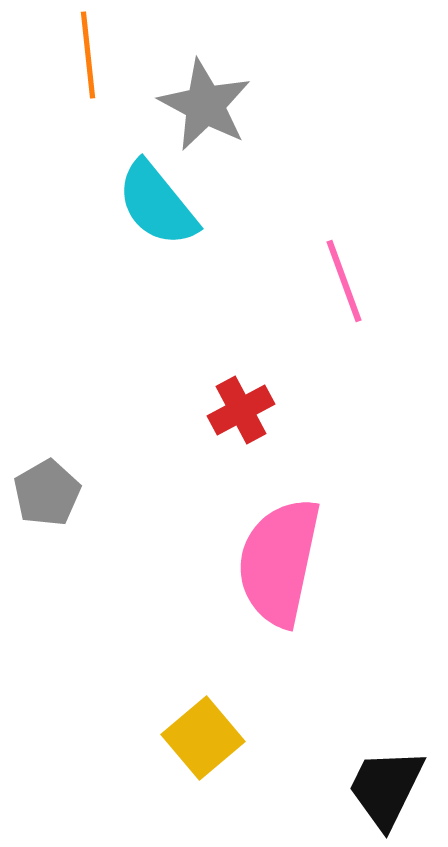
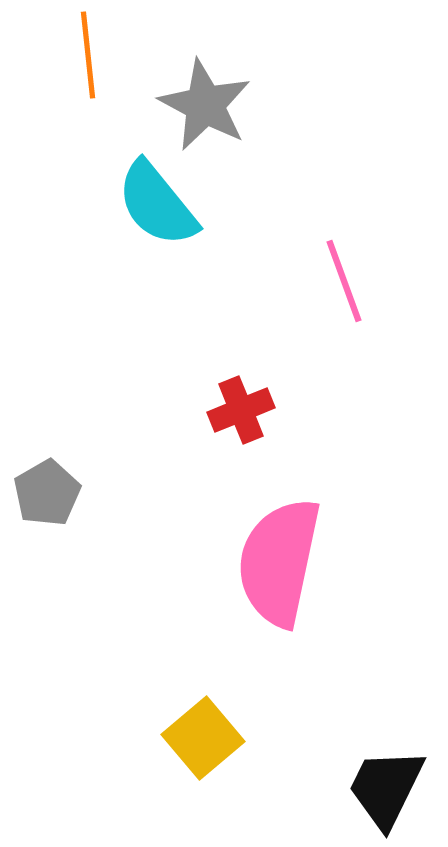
red cross: rotated 6 degrees clockwise
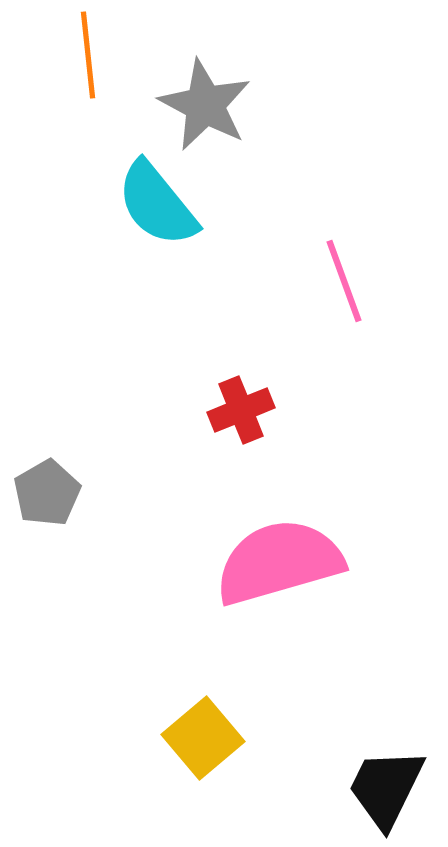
pink semicircle: rotated 62 degrees clockwise
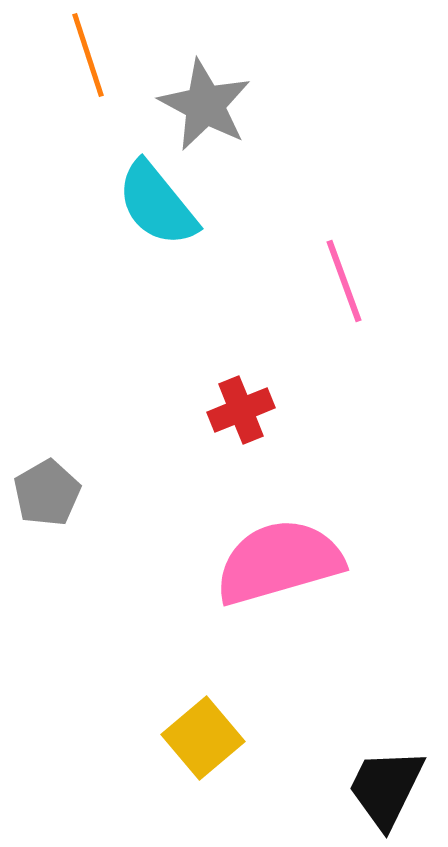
orange line: rotated 12 degrees counterclockwise
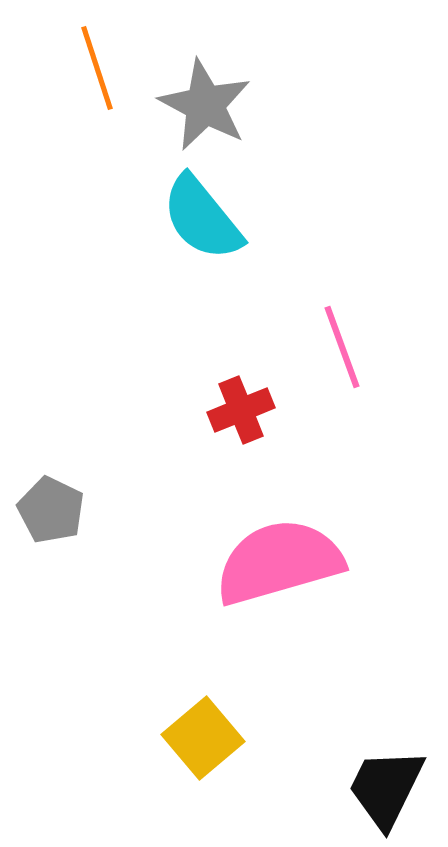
orange line: moved 9 px right, 13 px down
cyan semicircle: moved 45 px right, 14 px down
pink line: moved 2 px left, 66 px down
gray pentagon: moved 4 px right, 17 px down; rotated 16 degrees counterclockwise
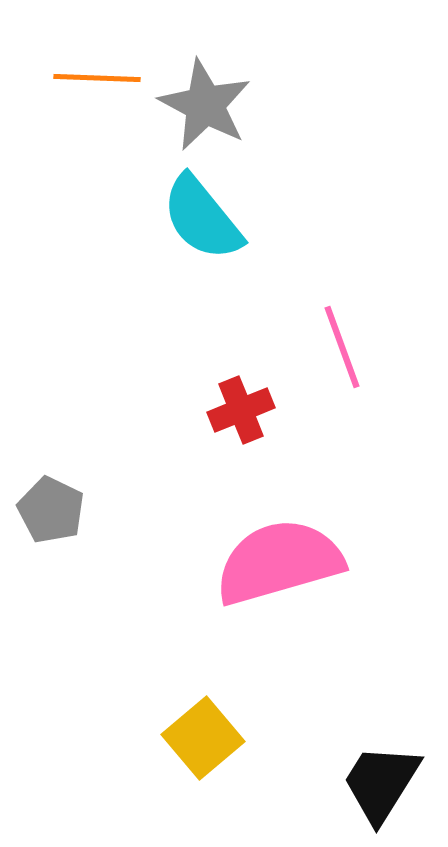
orange line: moved 10 px down; rotated 70 degrees counterclockwise
black trapezoid: moved 5 px left, 5 px up; rotated 6 degrees clockwise
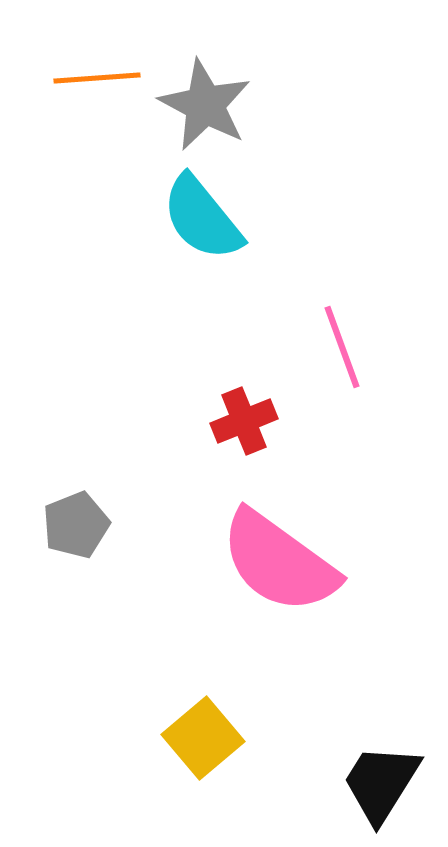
orange line: rotated 6 degrees counterclockwise
red cross: moved 3 px right, 11 px down
gray pentagon: moved 25 px right, 15 px down; rotated 24 degrees clockwise
pink semicircle: rotated 128 degrees counterclockwise
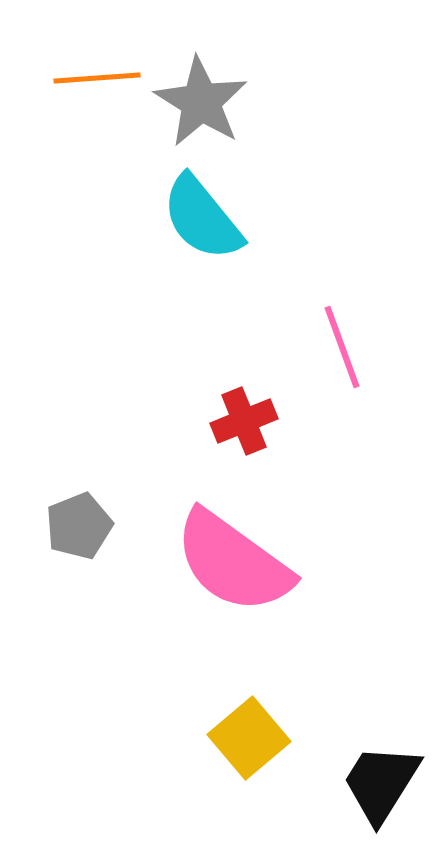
gray star: moved 4 px left, 3 px up; rotated 4 degrees clockwise
gray pentagon: moved 3 px right, 1 px down
pink semicircle: moved 46 px left
yellow square: moved 46 px right
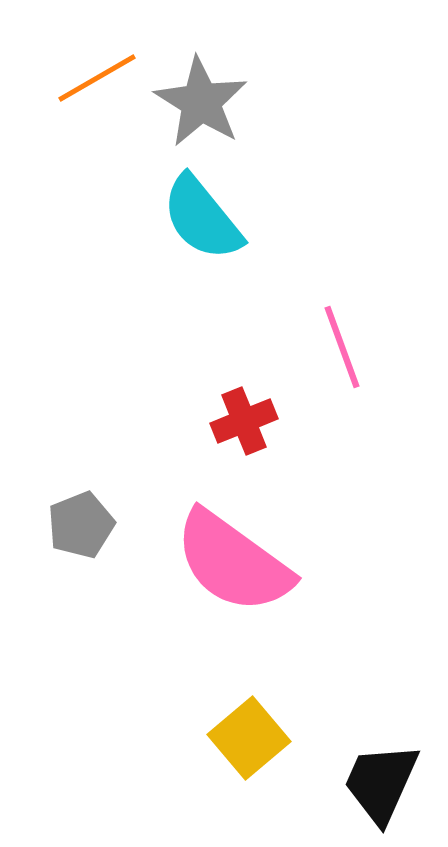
orange line: rotated 26 degrees counterclockwise
gray pentagon: moved 2 px right, 1 px up
black trapezoid: rotated 8 degrees counterclockwise
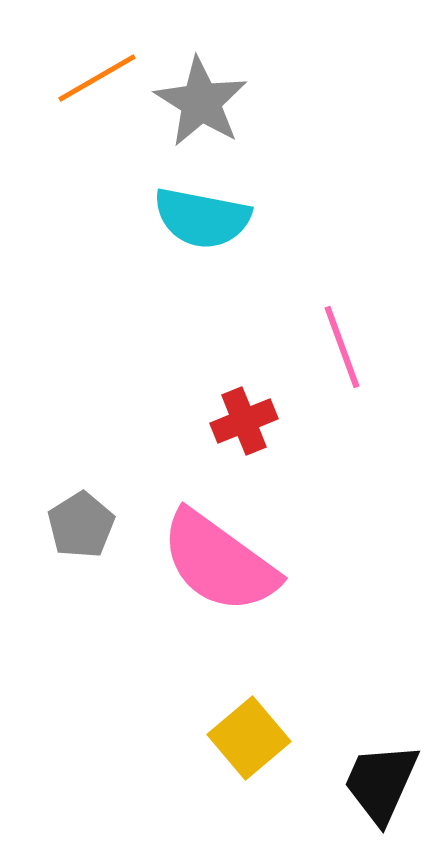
cyan semicircle: rotated 40 degrees counterclockwise
gray pentagon: rotated 10 degrees counterclockwise
pink semicircle: moved 14 px left
